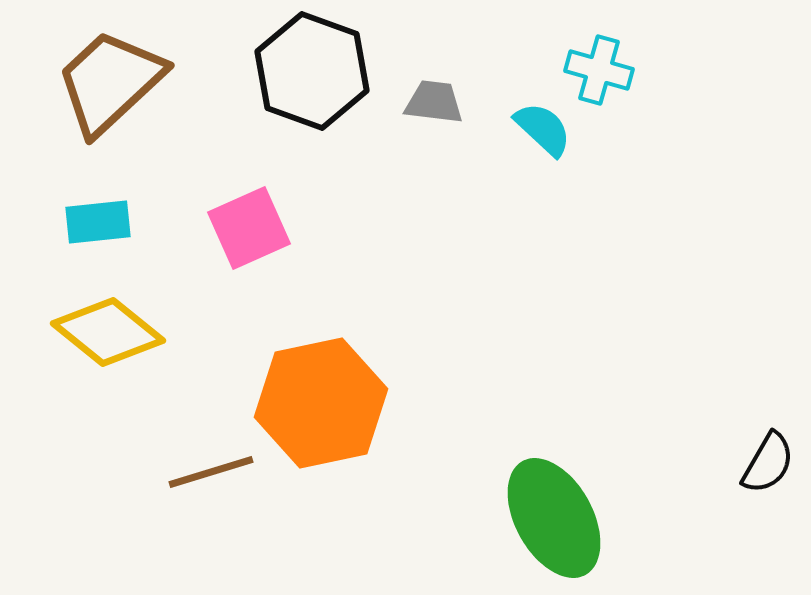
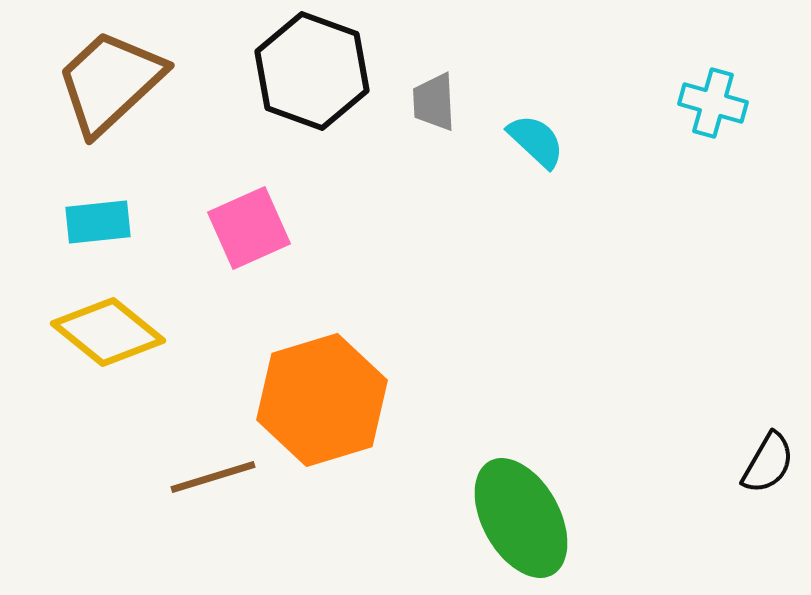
cyan cross: moved 114 px right, 33 px down
gray trapezoid: rotated 100 degrees counterclockwise
cyan semicircle: moved 7 px left, 12 px down
orange hexagon: moved 1 px right, 3 px up; rotated 5 degrees counterclockwise
brown line: moved 2 px right, 5 px down
green ellipse: moved 33 px left
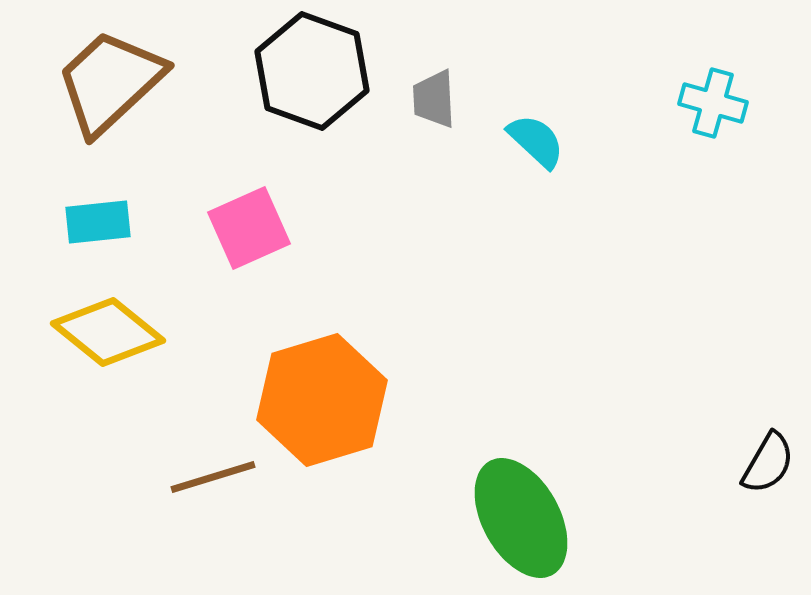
gray trapezoid: moved 3 px up
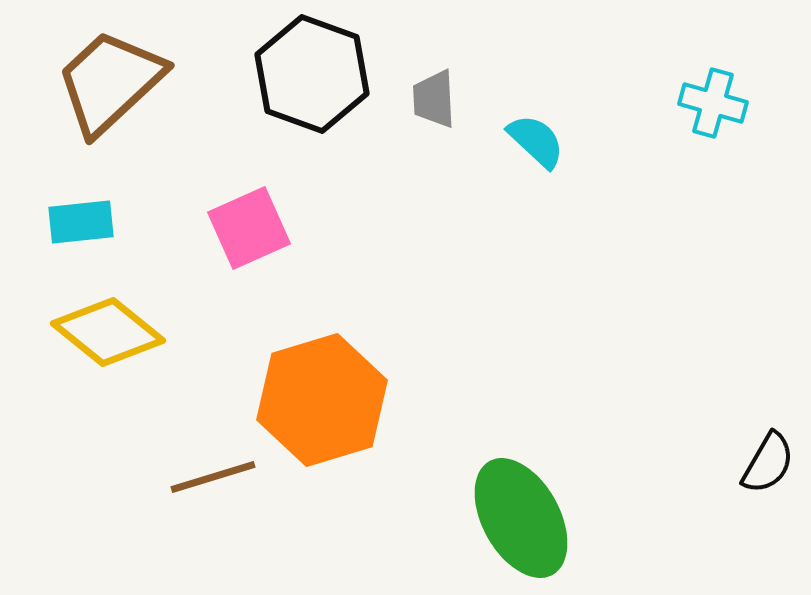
black hexagon: moved 3 px down
cyan rectangle: moved 17 px left
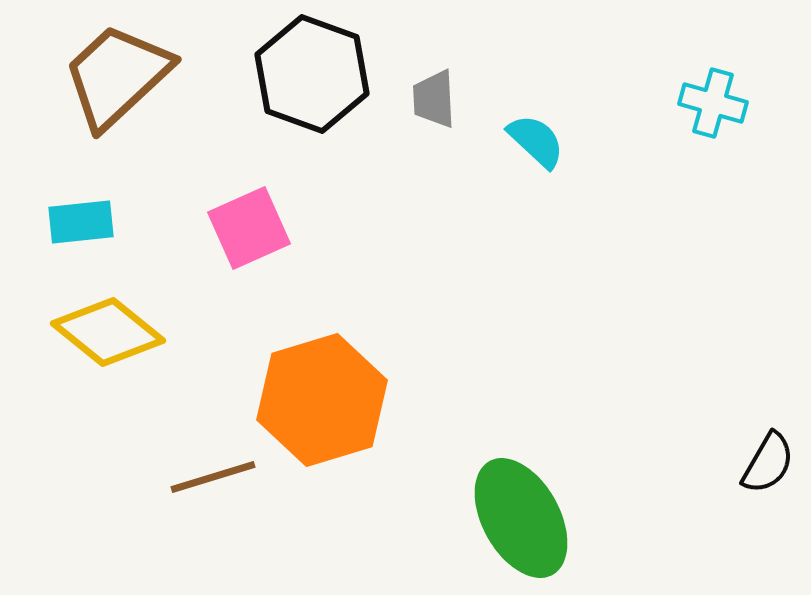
brown trapezoid: moved 7 px right, 6 px up
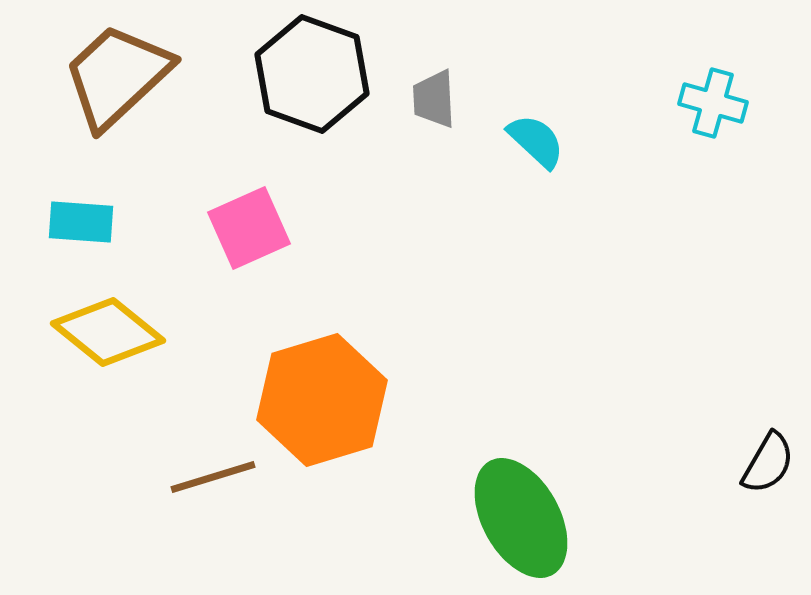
cyan rectangle: rotated 10 degrees clockwise
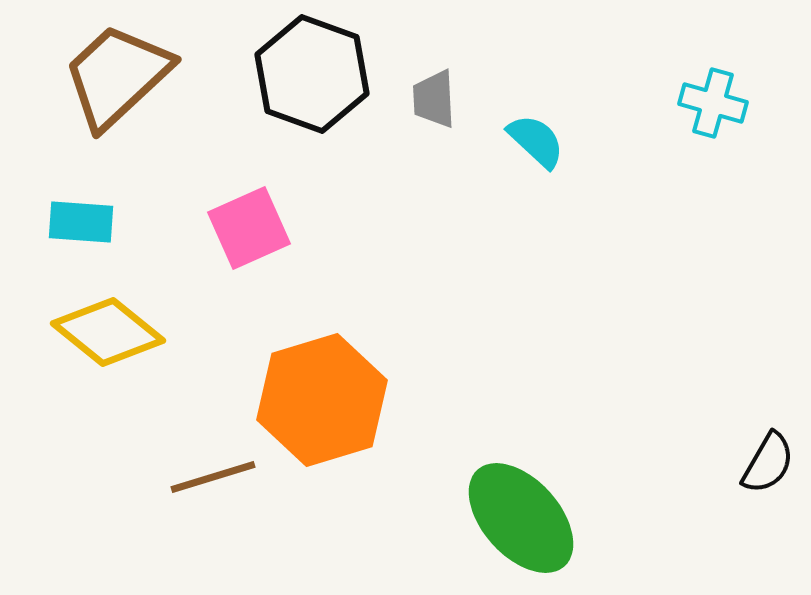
green ellipse: rotated 13 degrees counterclockwise
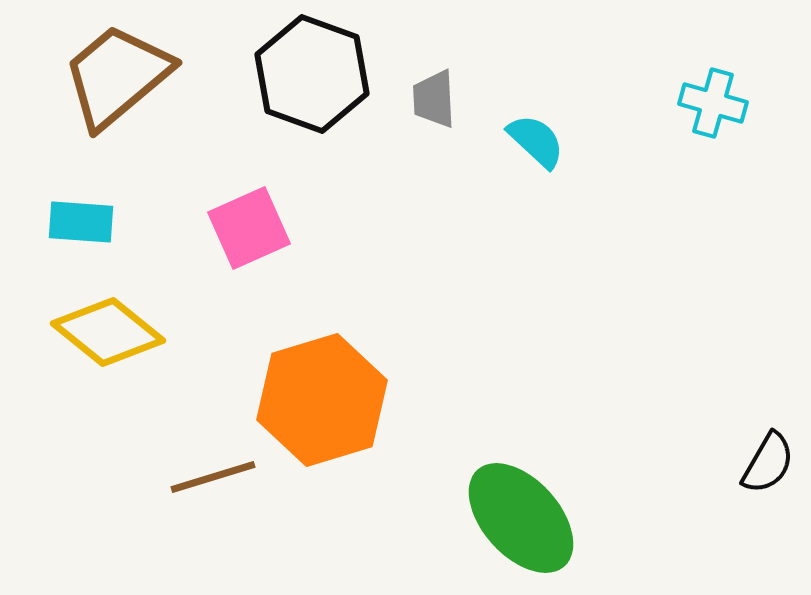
brown trapezoid: rotated 3 degrees clockwise
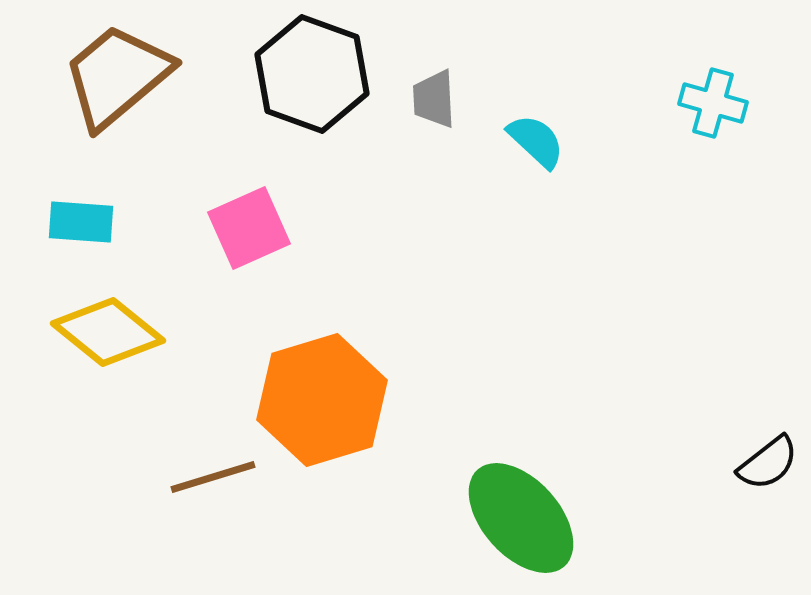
black semicircle: rotated 22 degrees clockwise
